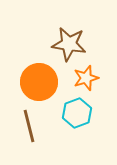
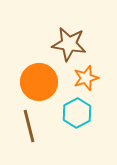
cyan hexagon: rotated 8 degrees counterclockwise
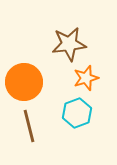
brown star: rotated 16 degrees counterclockwise
orange circle: moved 15 px left
cyan hexagon: rotated 8 degrees clockwise
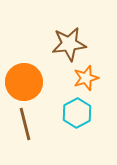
cyan hexagon: rotated 8 degrees counterclockwise
brown line: moved 4 px left, 2 px up
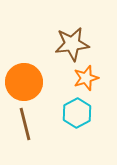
brown star: moved 3 px right
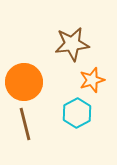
orange star: moved 6 px right, 2 px down
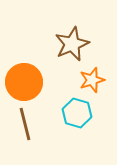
brown star: rotated 16 degrees counterclockwise
cyan hexagon: rotated 16 degrees counterclockwise
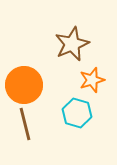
orange circle: moved 3 px down
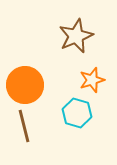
brown star: moved 4 px right, 8 px up
orange circle: moved 1 px right
brown line: moved 1 px left, 2 px down
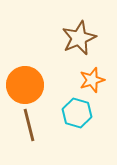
brown star: moved 3 px right, 2 px down
brown line: moved 5 px right, 1 px up
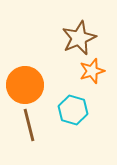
orange star: moved 9 px up
cyan hexagon: moved 4 px left, 3 px up
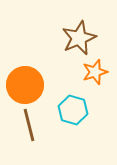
orange star: moved 3 px right, 1 px down
